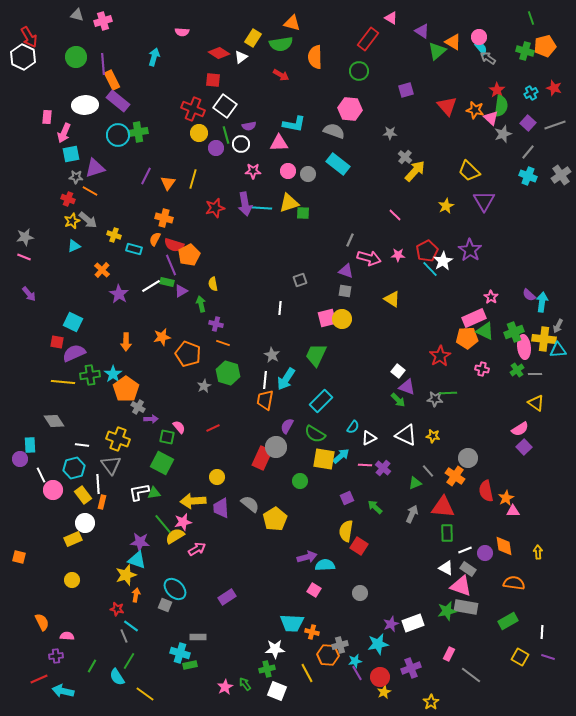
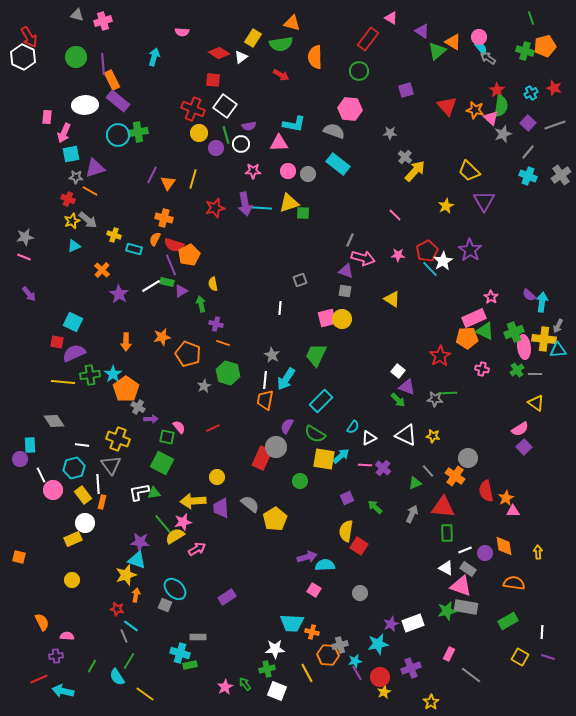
purple line at (146, 176): moved 6 px right, 1 px up
pink arrow at (369, 258): moved 6 px left
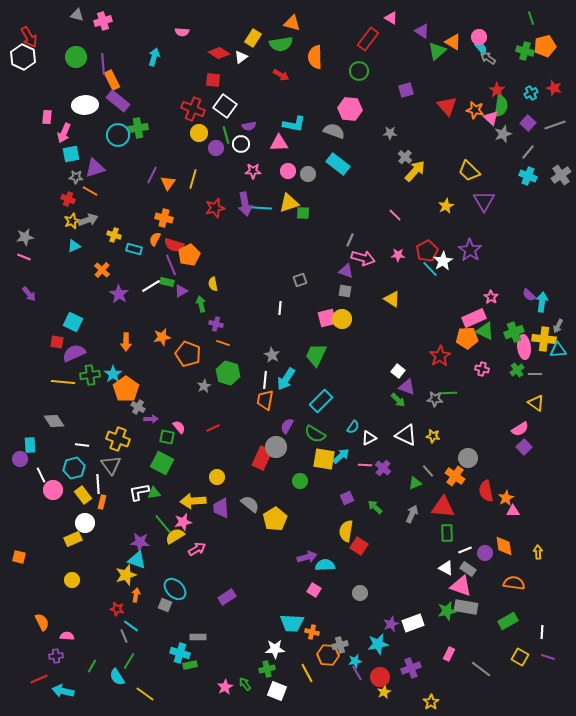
green cross at (138, 132): moved 4 px up
gray arrow at (88, 220): rotated 60 degrees counterclockwise
gray line at (471, 675): moved 10 px right, 6 px up
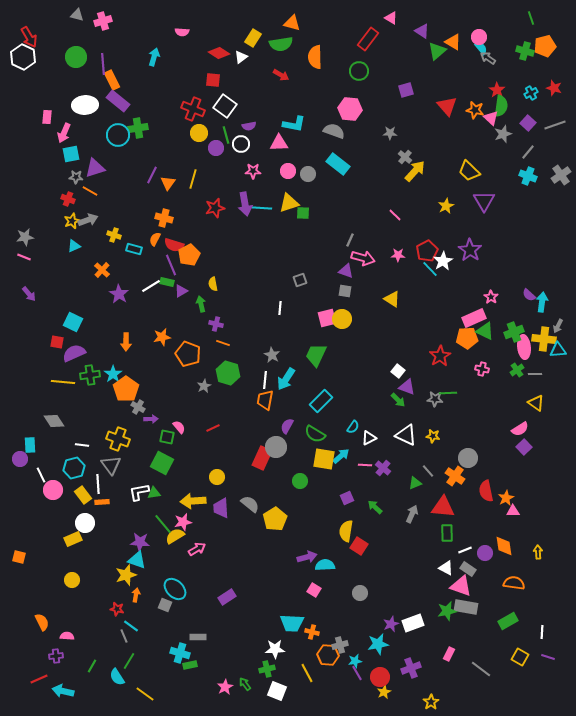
orange rectangle at (102, 502): rotated 72 degrees clockwise
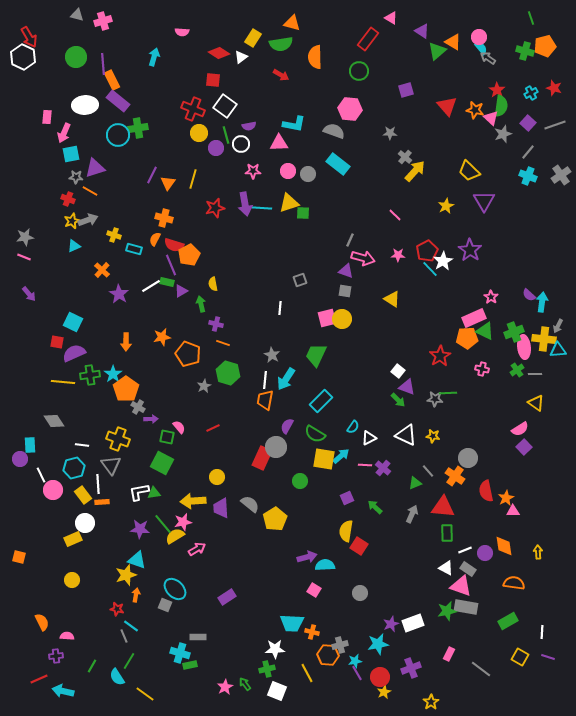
purple star at (140, 542): moved 13 px up
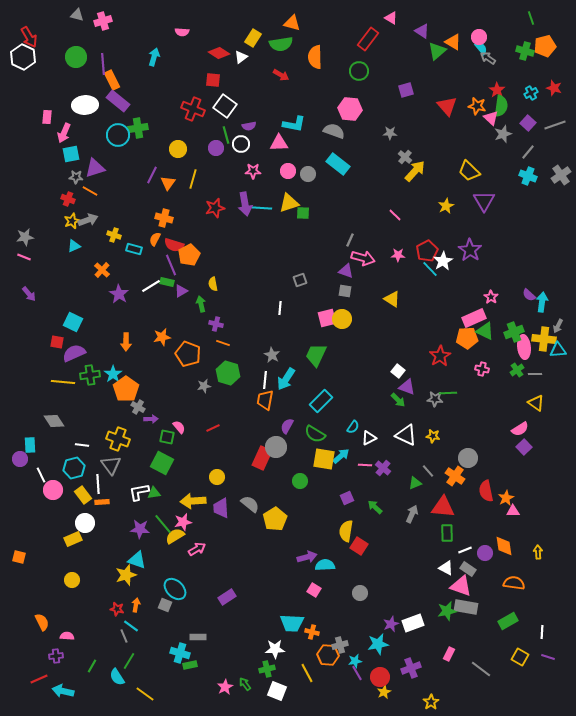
orange star at (475, 110): moved 2 px right, 4 px up
yellow circle at (199, 133): moved 21 px left, 16 px down
gray star at (204, 386): rotated 16 degrees clockwise
orange arrow at (136, 595): moved 10 px down
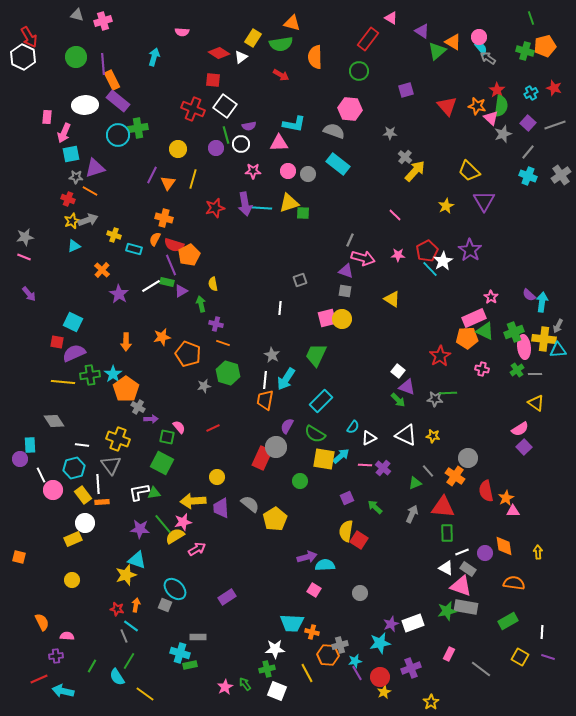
red square at (359, 546): moved 6 px up
white line at (465, 550): moved 3 px left, 2 px down
cyan star at (378, 644): moved 2 px right, 1 px up
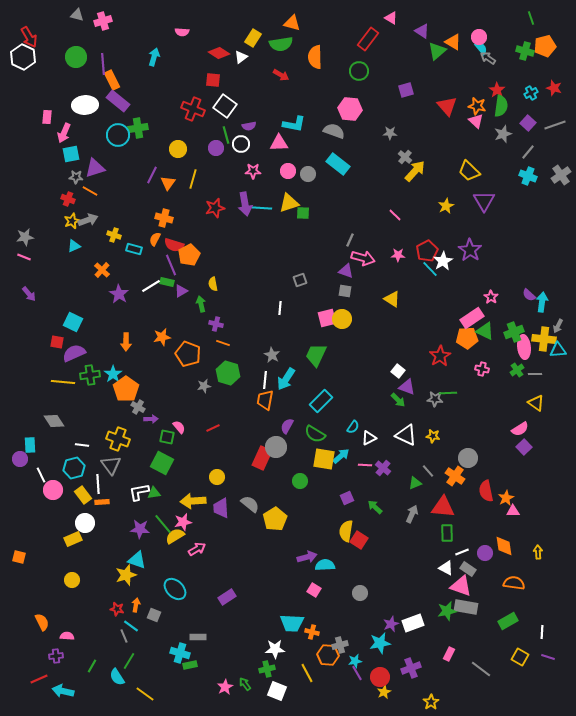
pink triangle at (491, 118): moved 15 px left, 3 px down
pink rectangle at (474, 318): moved 2 px left; rotated 10 degrees counterclockwise
gray square at (165, 605): moved 11 px left, 10 px down
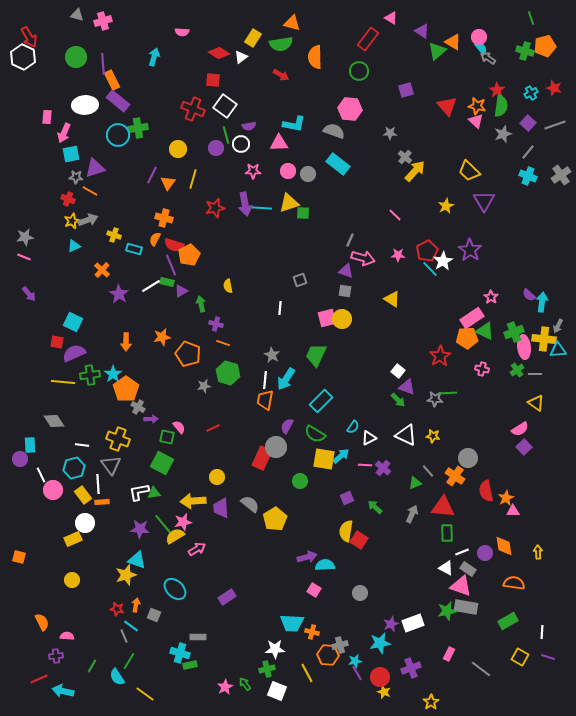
yellow semicircle at (213, 284): moved 15 px right, 2 px down
yellow star at (384, 692): rotated 24 degrees counterclockwise
